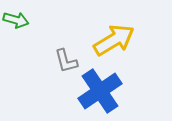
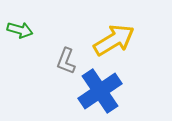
green arrow: moved 4 px right, 10 px down
gray L-shape: rotated 36 degrees clockwise
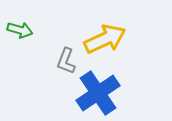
yellow arrow: moved 9 px left, 1 px up; rotated 6 degrees clockwise
blue cross: moved 2 px left, 2 px down
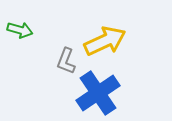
yellow arrow: moved 2 px down
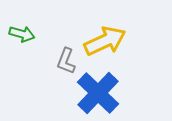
green arrow: moved 2 px right, 4 px down
blue cross: rotated 12 degrees counterclockwise
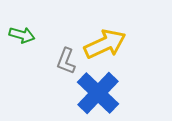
green arrow: moved 1 px down
yellow arrow: moved 3 px down
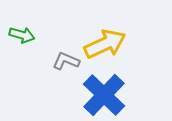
gray L-shape: rotated 92 degrees clockwise
blue cross: moved 6 px right, 2 px down
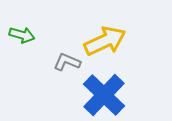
yellow arrow: moved 3 px up
gray L-shape: moved 1 px right, 1 px down
